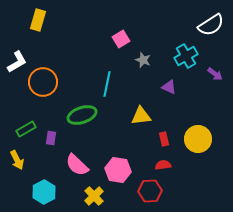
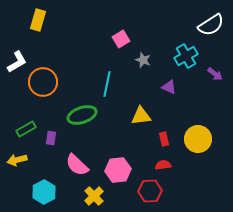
yellow arrow: rotated 102 degrees clockwise
pink hexagon: rotated 15 degrees counterclockwise
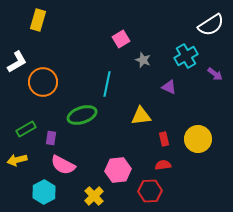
pink semicircle: moved 14 px left; rotated 15 degrees counterclockwise
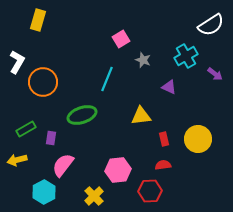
white L-shape: rotated 30 degrees counterclockwise
cyan line: moved 5 px up; rotated 10 degrees clockwise
pink semicircle: rotated 100 degrees clockwise
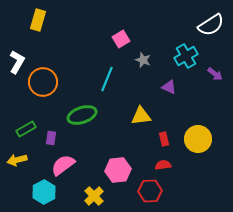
pink semicircle: rotated 15 degrees clockwise
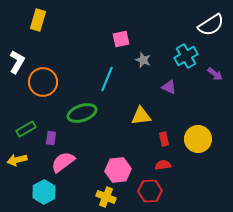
pink square: rotated 18 degrees clockwise
green ellipse: moved 2 px up
pink semicircle: moved 3 px up
yellow cross: moved 12 px right, 1 px down; rotated 24 degrees counterclockwise
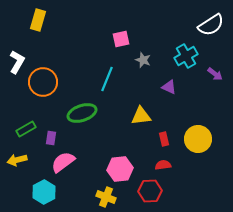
pink hexagon: moved 2 px right, 1 px up
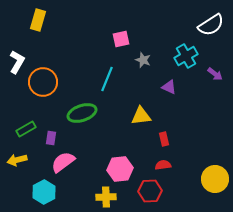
yellow circle: moved 17 px right, 40 px down
yellow cross: rotated 24 degrees counterclockwise
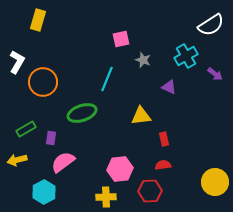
yellow circle: moved 3 px down
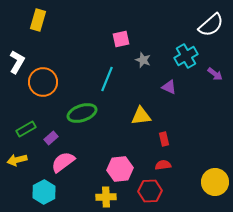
white semicircle: rotated 8 degrees counterclockwise
purple rectangle: rotated 40 degrees clockwise
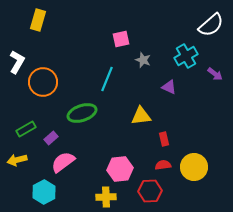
yellow circle: moved 21 px left, 15 px up
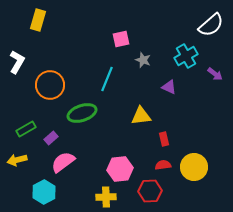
orange circle: moved 7 px right, 3 px down
